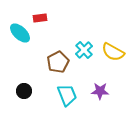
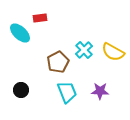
black circle: moved 3 px left, 1 px up
cyan trapezoid: moved 3 px up
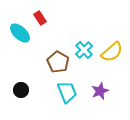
red rectangle: rotated 64 degrees clockwise
yellow semicircle: moved 1 px left; rotated 70 degrees counterclockwise
brown pentagon: rotated 15 degrees counterclockwise
purple star: rotated 24 degrees counterclockwise
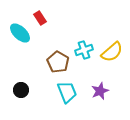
cyan cross: rotated 24 degrees clockwise
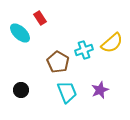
yellow semicircle: moved 9 px up
purple star: moved 1 px up
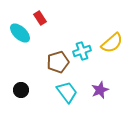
cyan cross: moved 2 px left, 1 px down
brown pentagon: rotated 25 degrees clockwise
cyan trapezoid: rotated 15 degrees counterclockwise
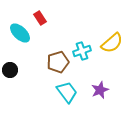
black circle: moved 11 px left, 20 px up
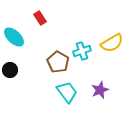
cyan ellipse: moved 6 px left, 4 px down
yellow semicircle: rotated 10 degrees clockwise
brown pentagon: rotated 25 degrees counterclockwise
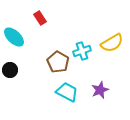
cyan trapezoid: rotated 25 degrees counterclockwise
